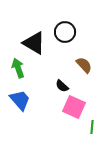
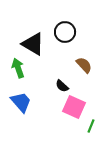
black triangle: moved 1 px left, 1 px down
blue trapezoid: moved 1 px right, 2 px down
green line: moved 1 px left, 1 px up; rotated 16 degrees clockwise
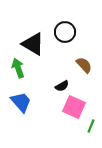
black semicircle: rotated 72 degrees counterclockwise
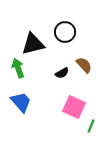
black triangle: rotated 45 degrees counterclockwise
black semicircle: moved 13 px up
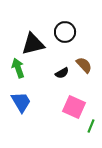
blue trapezoid: rotated 10 degrees clockwise
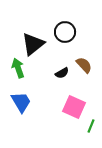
black triangle: rotated 25 degrees counterclockwise
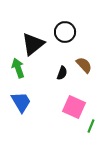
black semicircle: rotated 40 degrees counterclockwise
